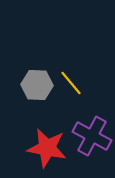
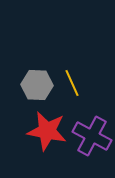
yellow line: moved 1 px right; rotated 16 degrees clockwise
red star: moved 17 px up
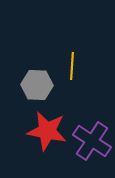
yellow line: moved 17 px up; rotated 28 degrees clockwise
purple cross: moved 5 px down; rotated 6 degrees clockwise
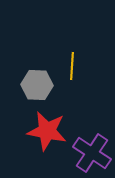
purple cross: moved 12 px down
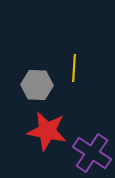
yellow line: moved 2 px right, 2 px down
